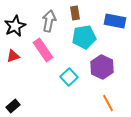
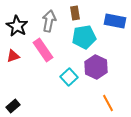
black star: moved 2 px right; rotated 15 degrees counterclockwise
purple hexagon: moved 6 px left
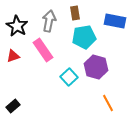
purple hexagon: rotated 10 degrees counterclockwise
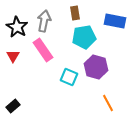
gray arrow: moved 5 px left
black star: moved 1 px down
red triangle: rotated 40 degrees counterclockwise
cyan square: rotated 24 degrees counterclockwise
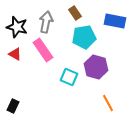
brown rectangle: rotated 24 degrees counterclockwise
gray arrow: moved 2 px right, 1 px down
black star: rotated 15 degrees counterclockwise
red triangle: moved 2 px right, 2 px up; rotated 32 degrees counterclockwise
black rectangle: rotated 24 degrees counterclockwise
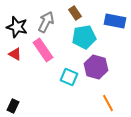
gray arrow: rotated 15 degrees clockwise
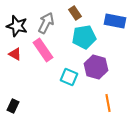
gray arrow: moved 1 px down
black star: moved 1 px up
orange line: rotated 18 degrees clockwise
